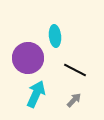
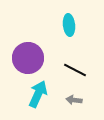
cyan ellipse: moved 14 px right, 11 px up
cyan arrow: moved 2 px right
gray arrow: rotated 126 degrees counterclockwise
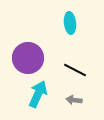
cyan ellipse: moved 1 px right, 2 px up
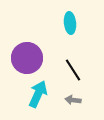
purple circle: moved 1 px left
black line: moved 2 px left; rotated 30 degrees clockwise
gray arrow: moved 1 px left
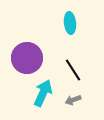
cyan arrow: moved 5 px right, 1 px up
gray arrow: rotated 28 degrees counterclockwise
